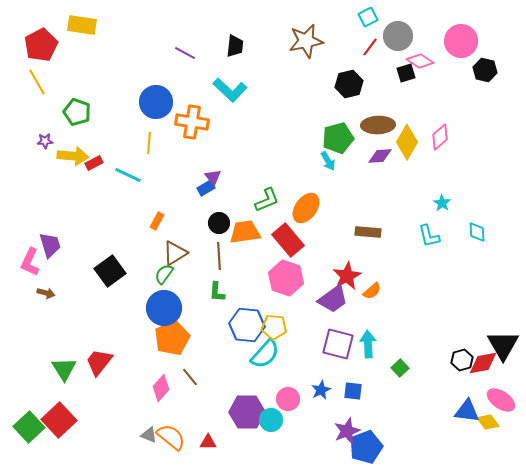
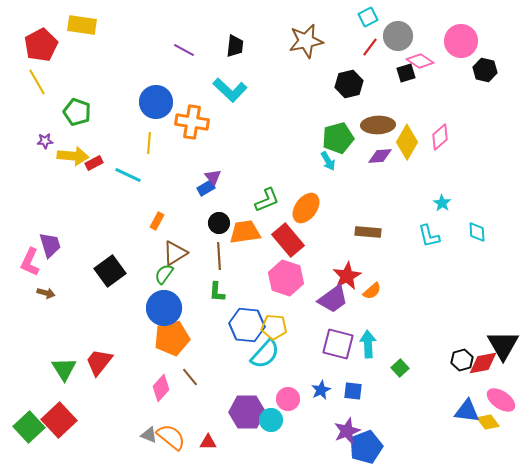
purple line at (185, 53): moved 1 px left, 3 px up
orange pentagon at (172, 338): rotated 12 degrees clockwise
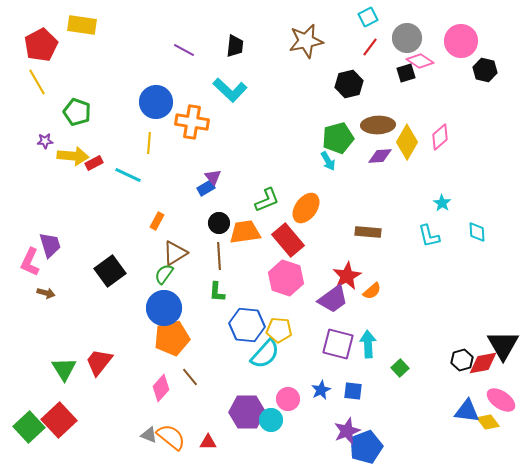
gray circle at (398, 36): moved 9 px right, 2 px down
yellow pentagon at (274, 327): moved 5 px right, 3 px down
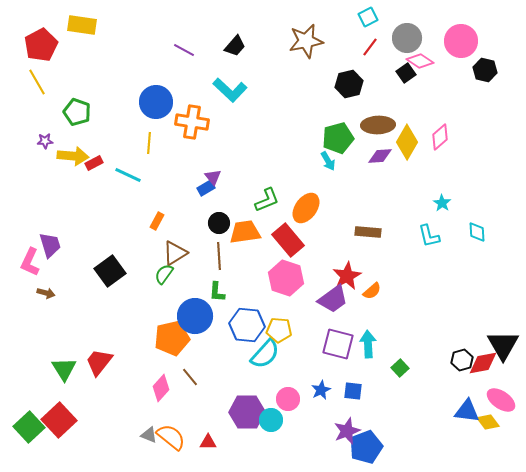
black trapezoid at (235, 46): rotated 35 degrees clockwise
black square at (406, 73): rotated 18 degrees counterclockwise
blue circle at (164, 308): moved 31 px right, 8 px down
